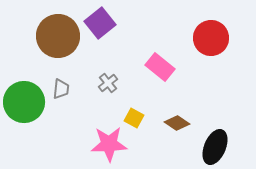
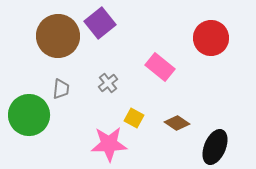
green circle: moved 5 px right, 13 px down
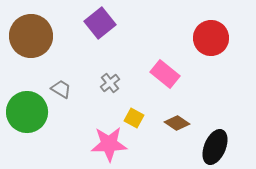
brown circle: moved 27 px left
pink rectangle: moved 5 px right, 7 px down
gray cross: moved 2 px right
gray trapezoid: rotated 65 degrees counterclockwise
green circle: moved 2 px left, 3 px up
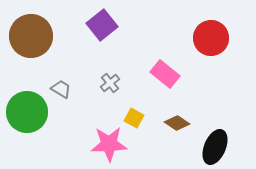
purple square: moved 2 px right, 2 px down
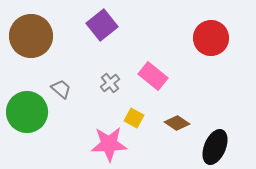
pink rectangle: moved 12 px left, 2 px down
gray trapezoid: rotated 10 degrees clockwise
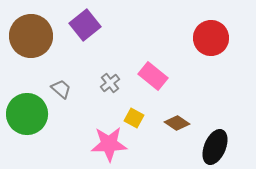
purple square: moved 17 px left
green circle: moved 2 px down
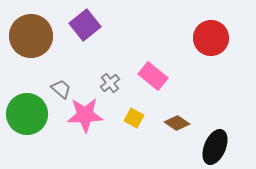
pink star: moved 24 px left, 29 px up
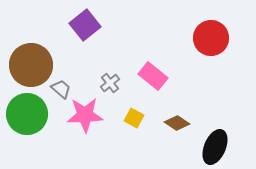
brown circle: moved 29 px down
